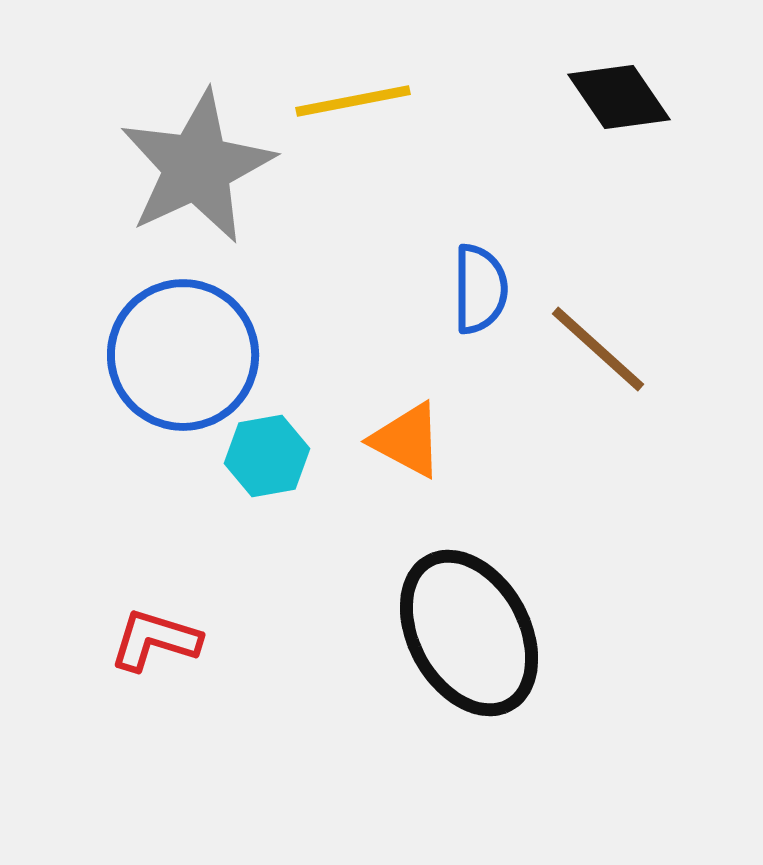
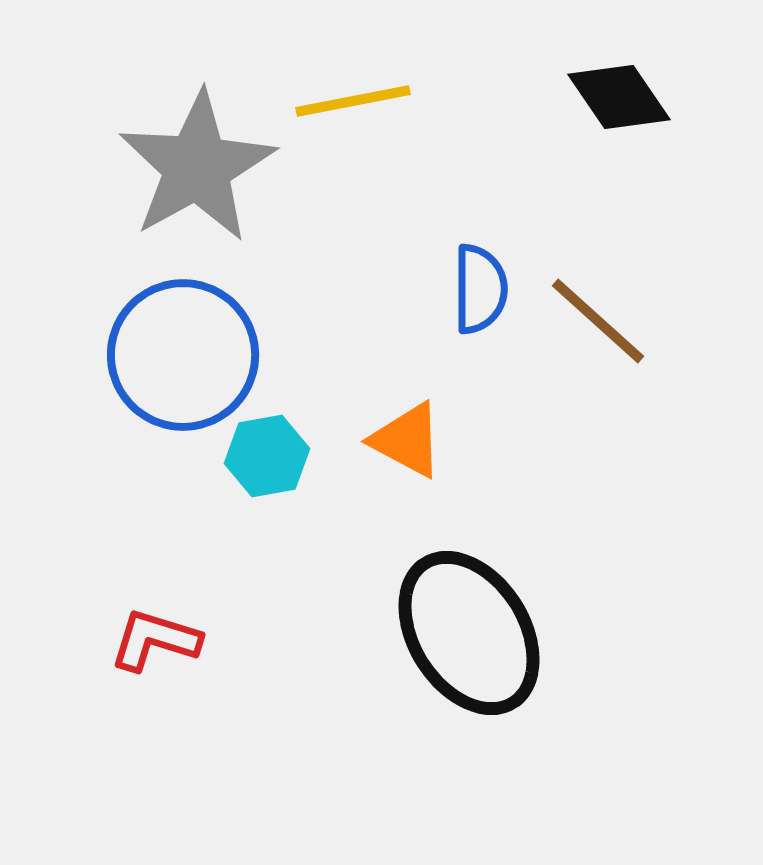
gray star: rotated 4 degrees counterclockwise
brown line: moved 28 px up
black ellipse: rotated 3 degrees counterclockwise
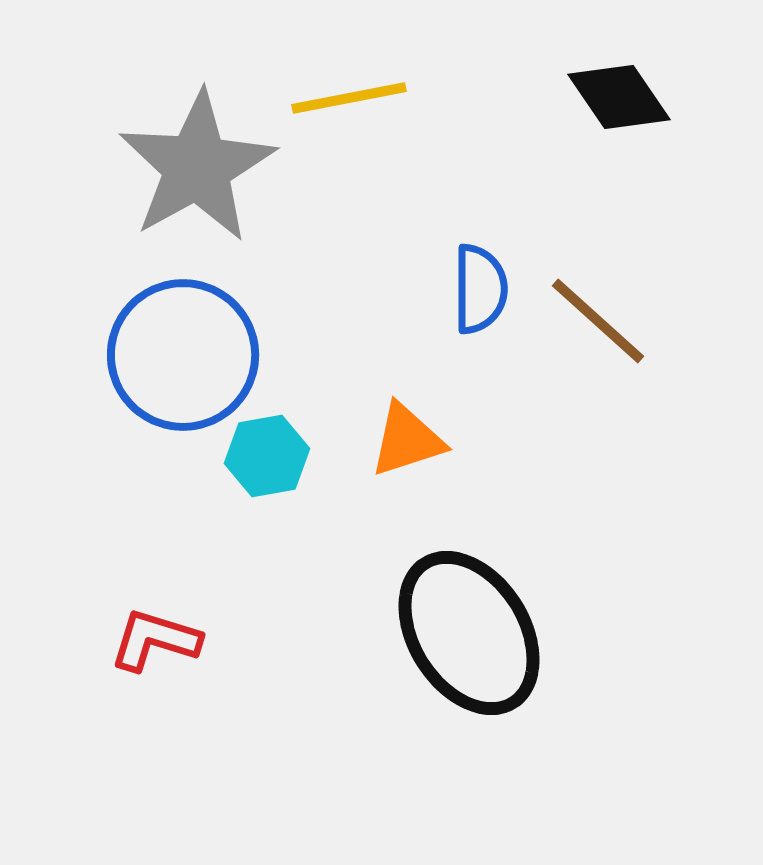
yellow line: moved 4 px left, 3 px up
orange triangle: rotated 46 degrees counterclockwise
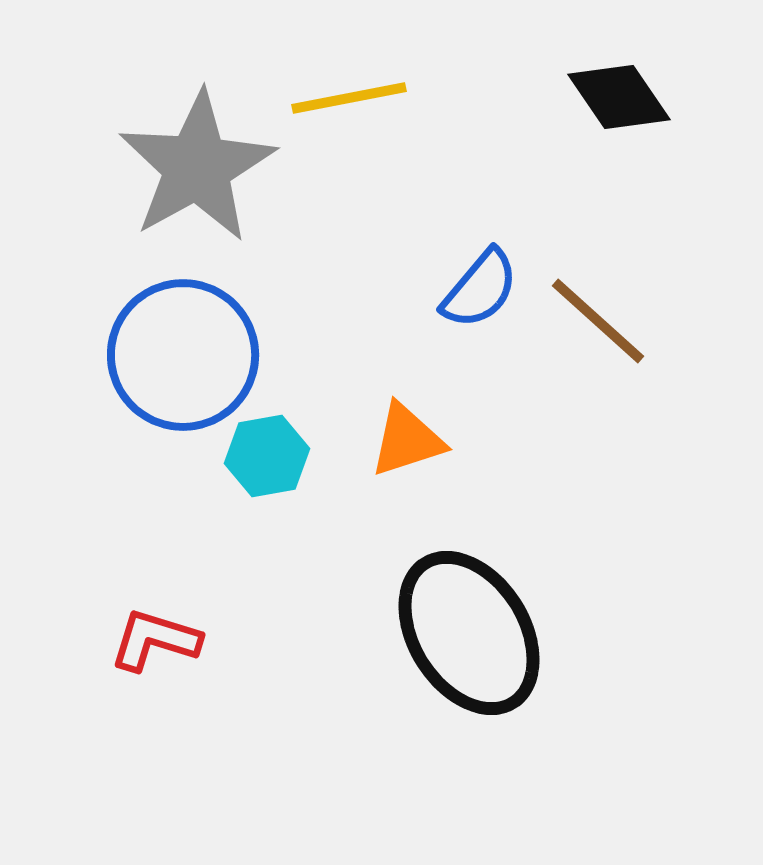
blue semicircle: rotated 40 degrees clockwise
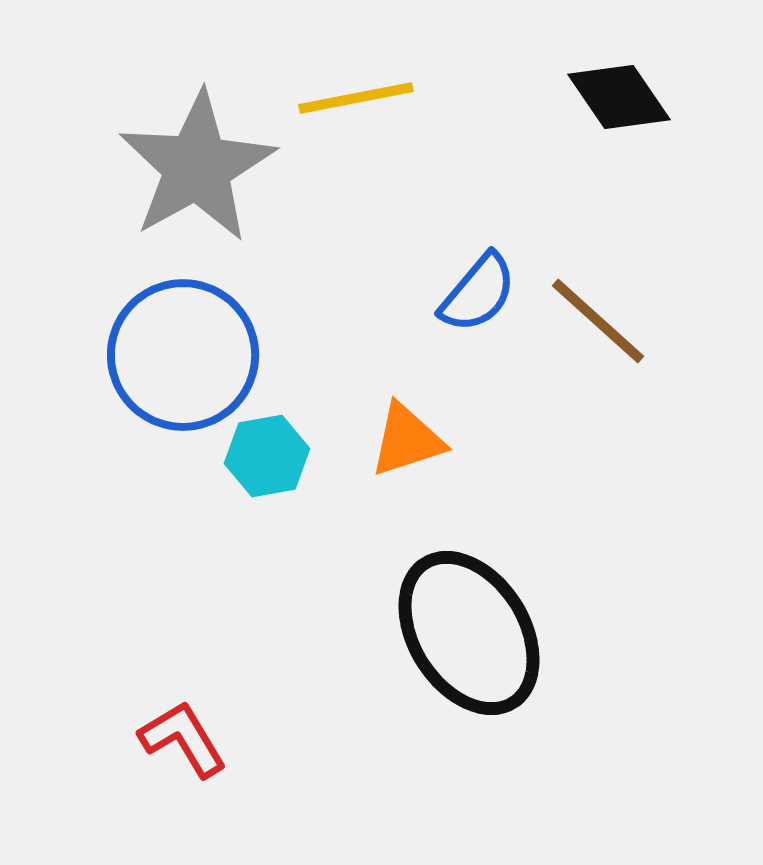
yellow line: moved 7 px right
blue semicircle: moved 2 px left, 4 px down
red L-shape: moved 28 px right, 99 px down; rotated 42 degrees clockwise
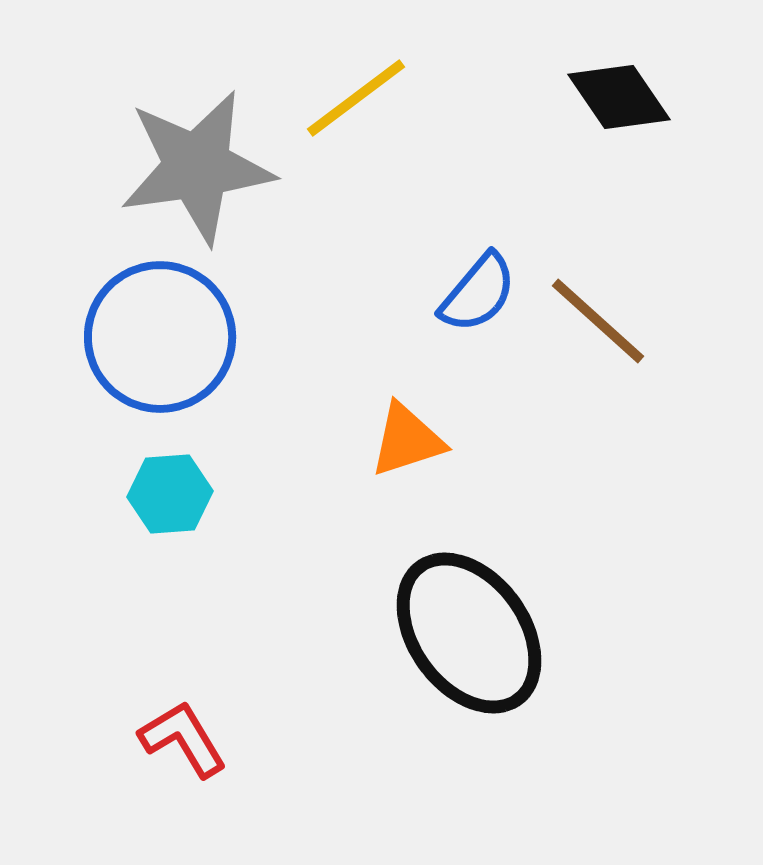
yellow line: rotated 26 degrees counterclockwise
gray star: rotated 21 degrees clockwise
blue circle: moved 23 px left, 18 px up
cyan hexagon: moved 97 px left, 38 px down; rotated 6 degrees clockwise
black ellipse: rotated 4 degrees counterclockwise
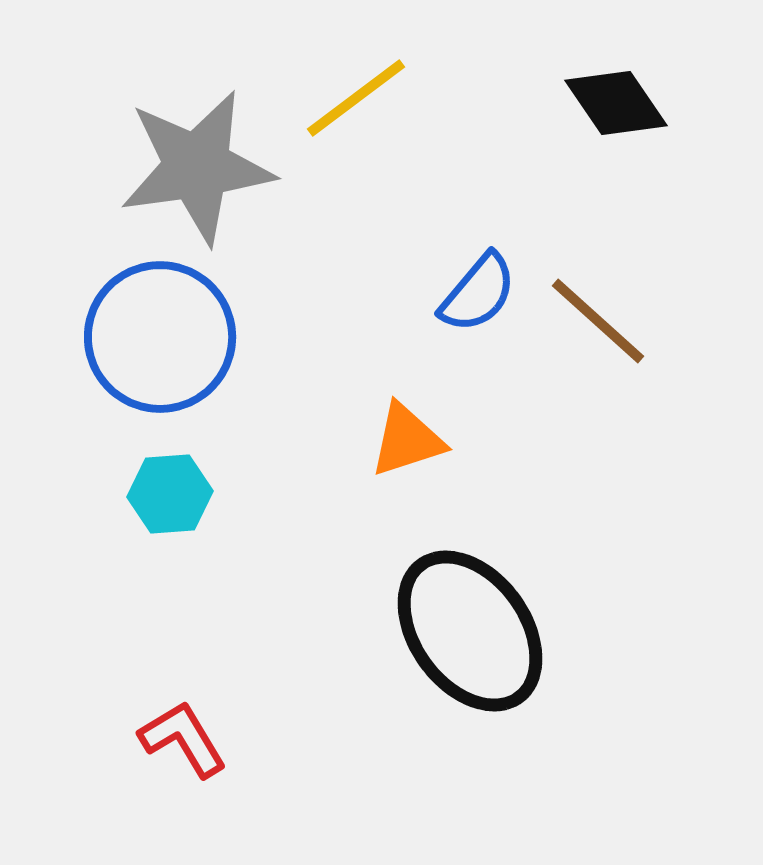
black diamond: moved 3 px left, 6 px down
black ellipse: moved 1 px right, 2 px up
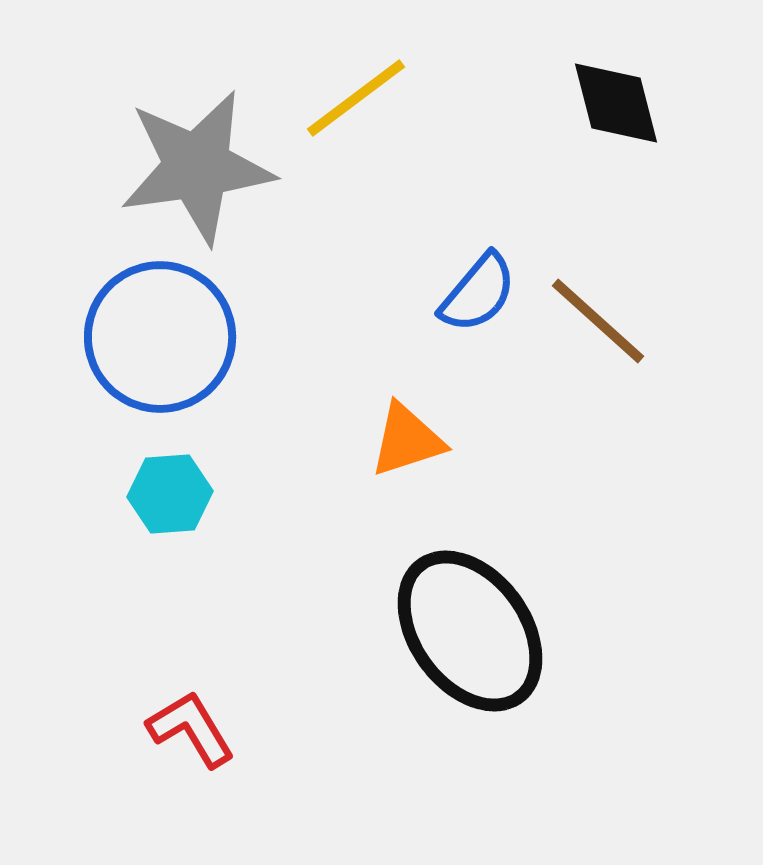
black diamond: rotated 20 degrees clockwise
red L-shape: moved 8 px right, 10 px up
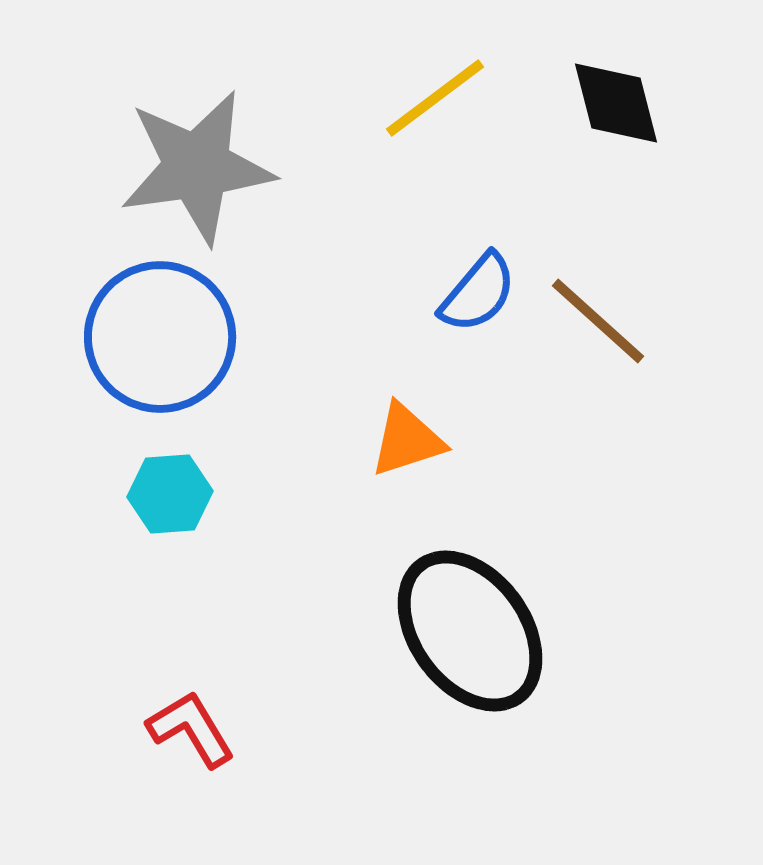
yellow line: moved 79 px right
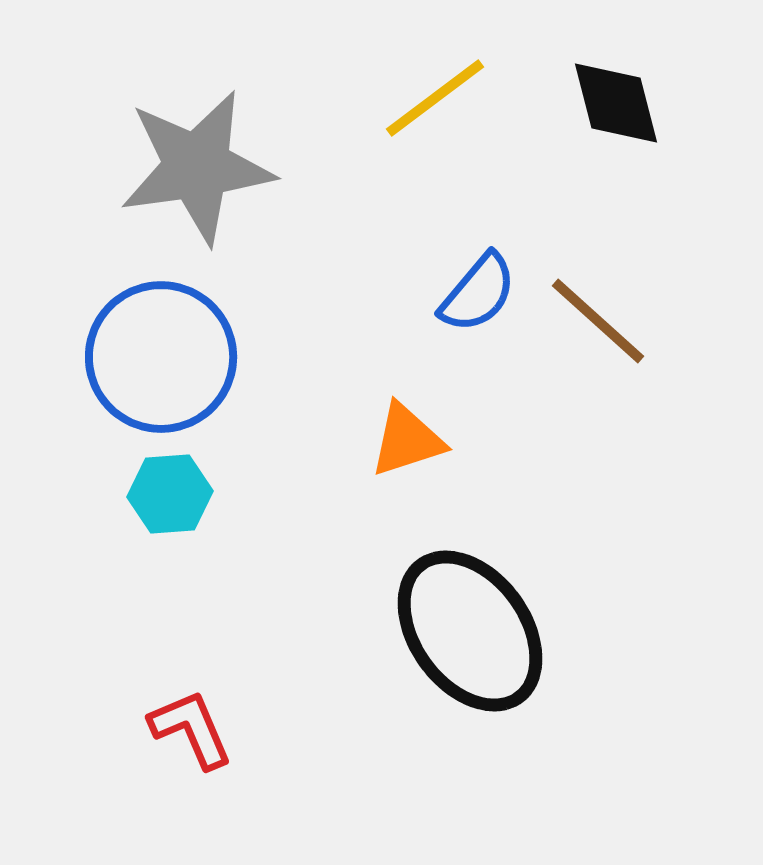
blue circle: moved 1 px right, 20 px down
red L-shape: rotated 8 degrees clockwise
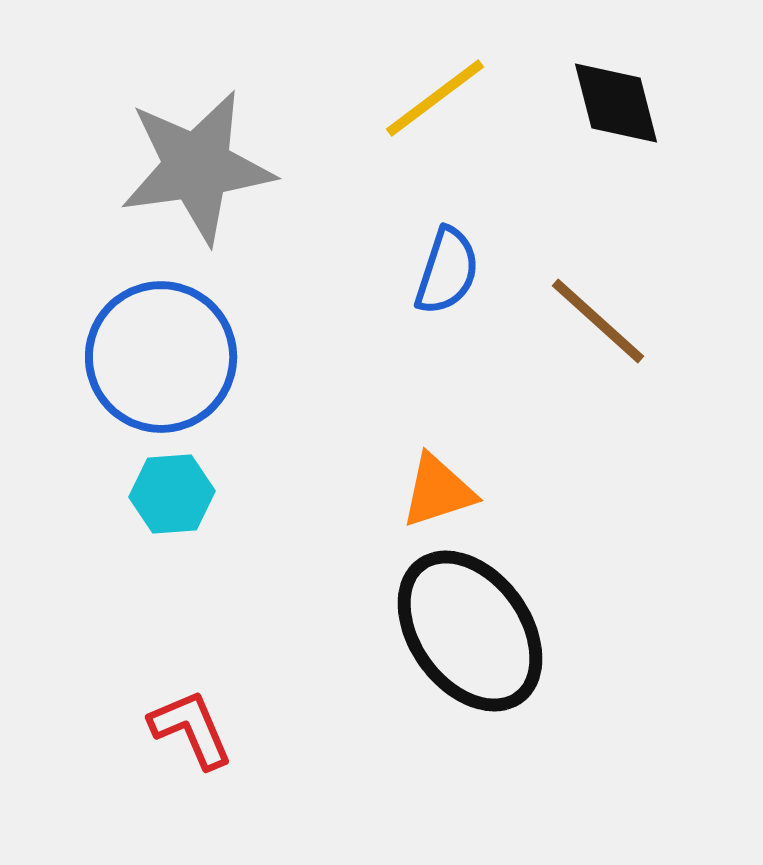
blue semicircle: moved 31 px left, 22 px up; rotated 22 degrees counterclockwise
orange triangle: moved 31 px right, 51 px down
cyan hexagon: moved 2 px right
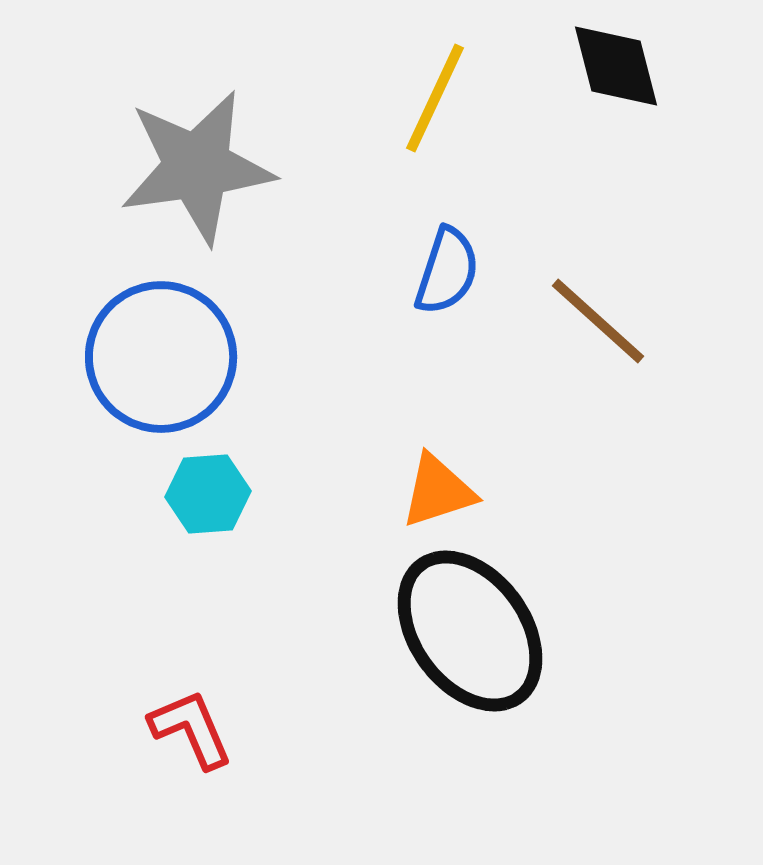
yellow line: rotated 28 degrees counterclockwise
black diamond: moved 37 px up
cyan hexagon: moved 36 px right
